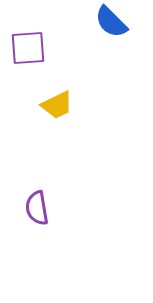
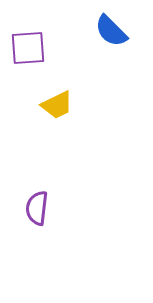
blue semicircle: moved 9 px down
purple semicircle: rotated 16 degrees clockwise
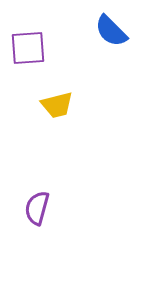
yellow trapezoid: rotated 12 degrees clockwise
purple semicircle: rotated 8 degrees clockwise
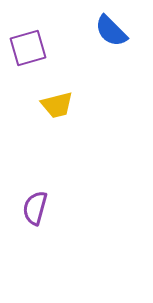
purple square: rotated 12 degrees counterclockwise
purple semicircle: moved 2 px left
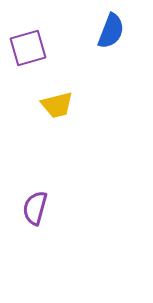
blue semicircle: rotated 114 degrees counterclockwise
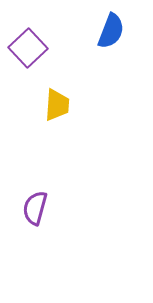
purple square: rotated 27 degrees counterclockwise
yellow trapezoid: rotated 72 degrees counterclockwise
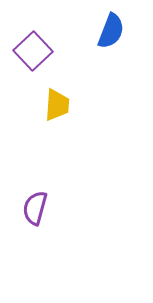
purple square: moved 5 px right, 3 px down
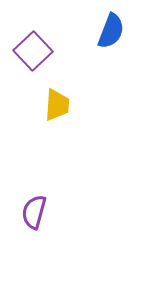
purple semicircle: moved 1 px left, 4 px down
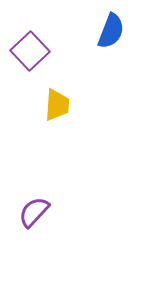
purple square: moved 3 px left
purple semicircle: rotated 28 degrees clockwise
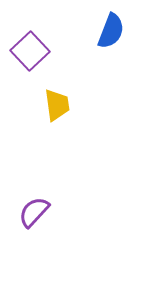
yellow trapezoid: rotated 12 degrees counterclockwise
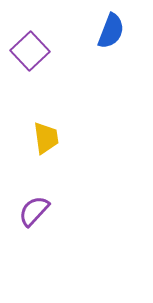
yellow trapezoid: moved 11 px left, 33 px down
purple semicircle: moved 1 px up
